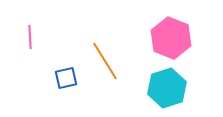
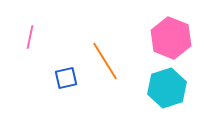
pink line: rotated 15 degrees clockwise
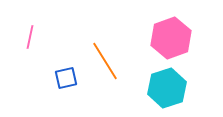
pink hexagon: rotated 18 degrees clockwise
